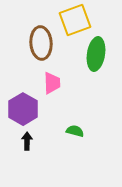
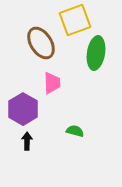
brown ellipse: rotated 28 degrees counterclockwise
green ellipse: moved 1 px up
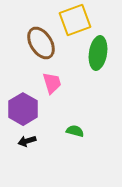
green ellipse: moved 2 px right
pink trapezoid: rotated 15 degrees counterclockwise
black arrow: rotated 108 degrees counterclockwise
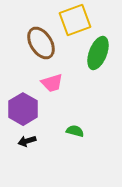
green ellipse: rotated 12 degrees clockwise
pink trapezoid: rotated 90 degrees clockwise
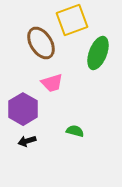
yellow square: moved 3 px left
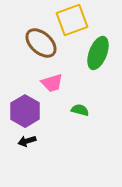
brown ellipse: rotated 16 degrees counterclockwise
purple hexagon: moved 2 px right, 2 px down
green semicircle: moved 5 px right, 21 px up
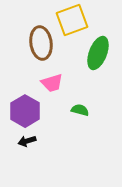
brown ellipse: rotated 40 degrees clockwise
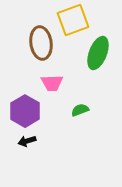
yellow square: moved 1 px right
pink trapezoid: rotated 15 degrees clockwise
green semicircle: rotated 36 degrees counterclockwise
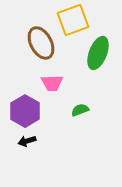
brown ellipse: rotated 20 degrees counterclockwise
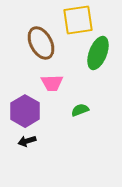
yellow square: moved 5 px right; rotated 12 degrees clockwise
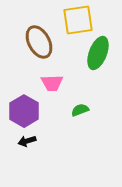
brown ellipse: moved 2 px left, 1 px up
purple hexagon: moved 1 px left
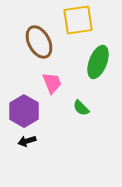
green ellipse: moved 9 px down
pink trapezoid: rotated 110 degrees counterclockwise
green semicircle: moved 1 px right, 2 px up; rotated 114 degrees counterclockwise
